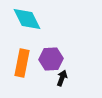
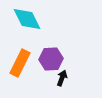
orange rectangle: moved 2 px left; rotated 16 degrees clockwise
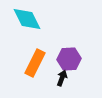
purple hexagon: moved 18 px right
orange rectangle: moved 15 px right
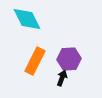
orange rectangle: moved 2 px up
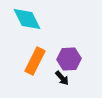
black arrow: rotated 119 degrees clockwise
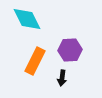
purple hexagon: moved 1 px right, 9 px up
black arrow: rotated 49 degrees clockwise
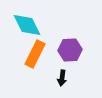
cyan diamond: moved 6 px down
orange rectangle: moved 7 px up
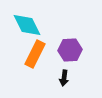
black arrow: moved 2 px right
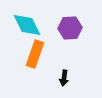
purple hexagon: moved 22 px up
orange rectangle: rotated 8 degrees counterclockwise
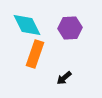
black arrow: rotated 42 degrees clockwise
